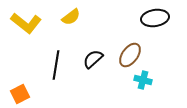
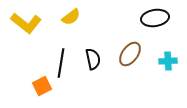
brown ellipse: moved 1 px up
black semicircle: rotated 120 degrees clockwise
black line: moved 5 px right, 2 px up
cyan cross: moved 25 px right, 19 px up; rotated 18 degrees counterclockwise
orange square: moved 22 px right, 8 px up
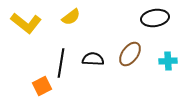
black semicircle: rotated 75 degrees counterclockwise
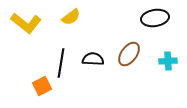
brown ellipse: moved 1 px left
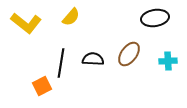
yellow semicircle: rotated 12 degrees counterclockwise
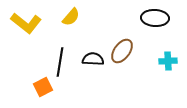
black ellipse: rotated 12 degrees clockwise
brown ellipse: moved 7 px left, 3 px up
black line: moved 1 px left, 1 px up
orange square: moved 1 px right, 1 px down
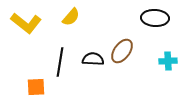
orange square: moved 7 px left; rotated 24 degrees clockwise
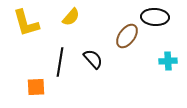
black ellipse: moved 1 px up
yellow L-shape: rotated 36 degrees clockwise
brown ellipse: moved 5 px right, 15 px up
black semicircle: rotated 45 degrees clockwise
